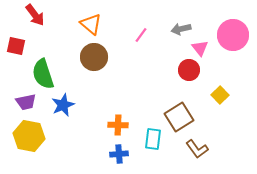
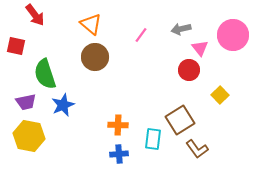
brown circle: moved 1 px right
green semicircle: moved 2 px right
brown square: moved 1 px right, 3 px down
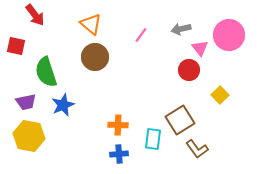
pink circle: moved 4 px left
green semicircle: moved 1 px right, 2 px up
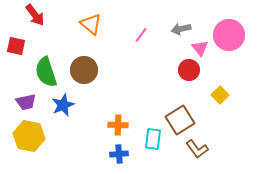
brown circle: moved 11 px left, 13 px down
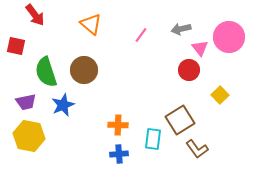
pink circle: moved 2 px down
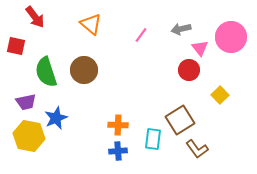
red arrow: moved 2 px down
pink circle: moved 2 px right
blue star: moved 7 px left, 13 px down
blue cross: moved 1 px left, 3 px up
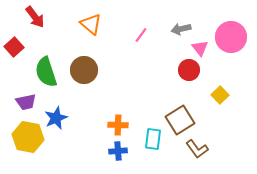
red square: moved 2 px left, 1 px down; rotated 36 degrees clockwise
yellow hexagon: moved 1 px left, 1 px down
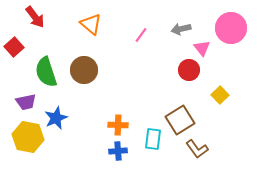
pink circle: moved 9 px up
pink triangle: moved 2 px right
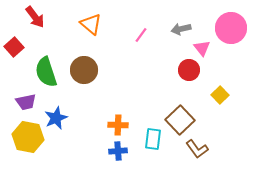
brown square: rotated 12 degrees counterclockwise
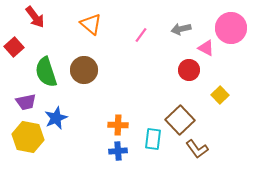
pink triangle: moved 4 px right; rotated 24 degrees counterclockwise
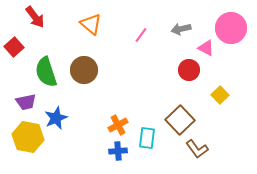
orange cross: rotated 30 degrees counterclockwise
cyan rectangle: moved 6 px left, 1 px up
